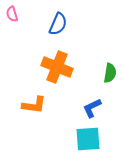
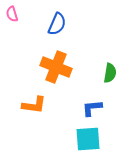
blue semicircle: moved 1 px left
orange cross: moved 1 px left
blue L-shape: rotated 20 degrees clockwise
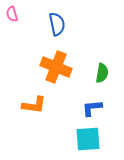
blue semicircle: rotated 35 degrees counterclockwise
green semicircle: moved 8 px left
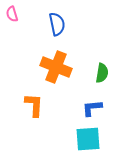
orange L-shape: rotated 95 degrees counterclockwise
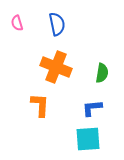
pink semicircle: moved 5 px right, 9 px down
orange L-shape: moved 6 px right
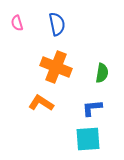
orange L-shape: moved 1 px right, 2 px up; rotated 60 degrees counterclockwise
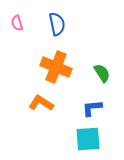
green semicircle: rotated 42 degrees counterclockwise
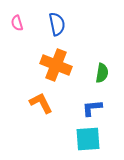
orange cross: moved 2 px up
green semicircle: rotated 42 degrees clockwise
orange L-shape: rotated 30 degrees clockwise
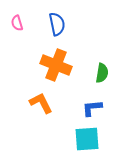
cyan square: moved 1 px left
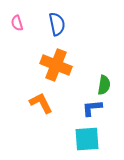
green semicircle: moved 2 px right, 12 px down
